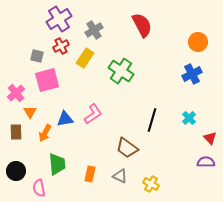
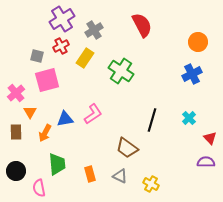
purple cross: moved 3 px right
orange rectangle: rotated 28 degrees counterclockwise
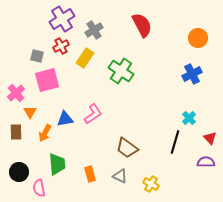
orange circle: moved 4 px up
black line: moved 23 px right, 22 px down
black circle: moved 3 px right, 1 px down
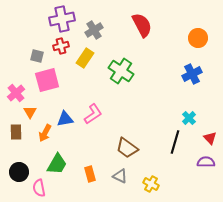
purple cross: rotated 20 degrees clockwise
red cross: rotated 14 degrees clockwise
green trapezoid: rotated 35 degrees clockwise
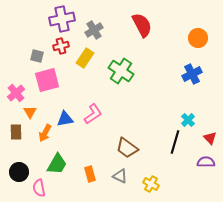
cyan cross: moved 1 px left, 2 px down
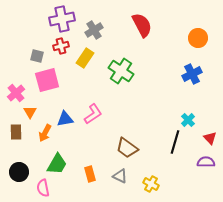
pink semicircle: moved 4 px right
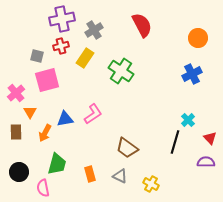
green trapezoid: rotated 15 degrees counterclockwise
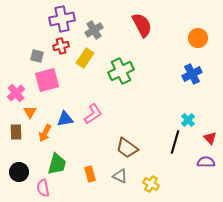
green cross: rotated 30 degrees clockwise
